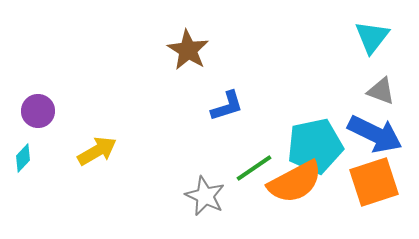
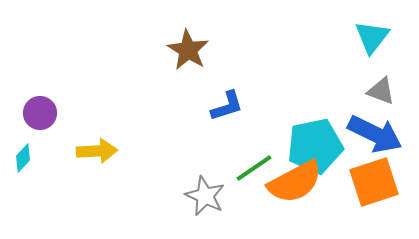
purple circle: moved 2 px right, 2 px down
yellow arrow: rotated 27 degrees clockwise
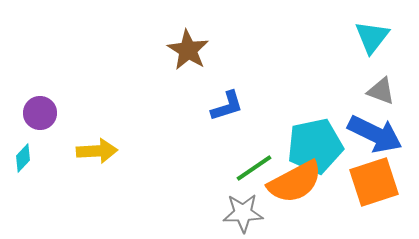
gray star: moved 38 px right, 17 px down; rotated 27 degrees counterclockwise
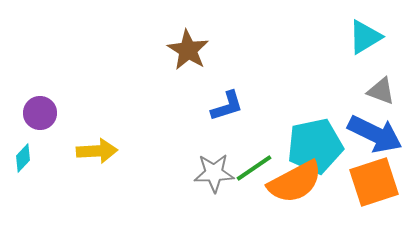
cyan triangle: moved 7 px left; rotated 21 degrees clockwise
gray star: moved 29 px left, 40 px up
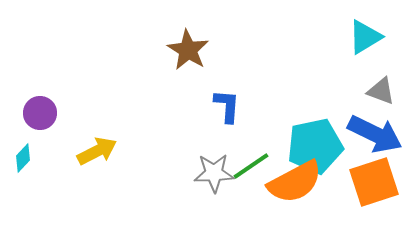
blue L-shape: rotated 69 degrees counterclockwise
yellow arrow: rotated 24 degrees counterclockwise
green line: moved 3 px left, 2 px up
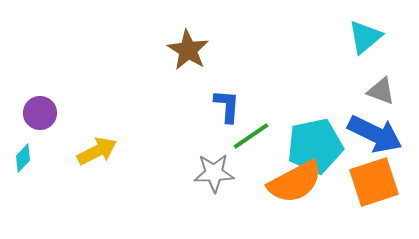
cyan triangle: rotated 9 degrees counterclockwise
green line: moved 30 px up
